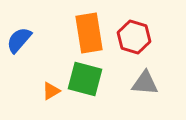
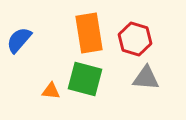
red hexagon: moved 1 px right, 2 px down
gray triangle: moved 1 px right, 5 px up
orange triangle: rotated 36 degrees clockwise
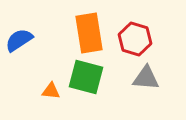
blue semicircle: rotated 16 degrees clockwise
green square: moved 1 px right, 2 px up
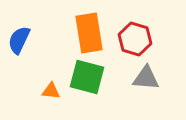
blue semicircle: rotated 32 degrees counterclockwise
green square: moved 1 px right
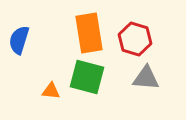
blue semicircle: rotated 8 degrees counterclockwise
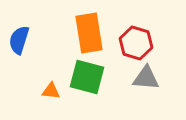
red hexagon: moved 1 px right, 4 px down
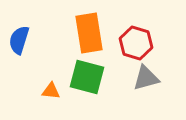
gray triangle: rotated 20 degrees counterclockwise
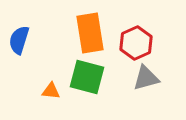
orange rectangle: moved 1 px right
red hexagon: rotated 20 degrees clockwise
